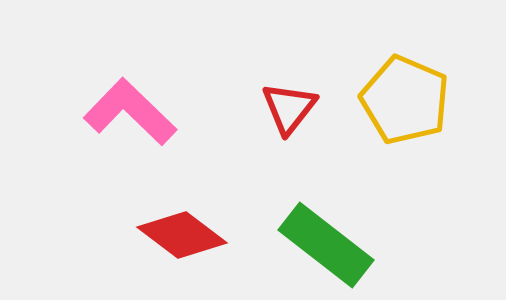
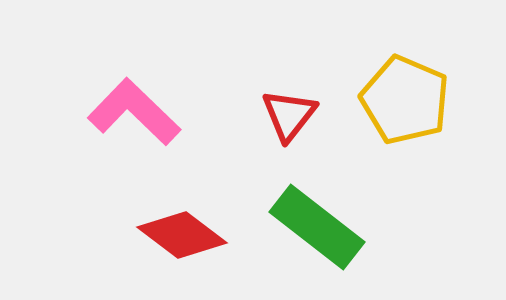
red triangle: moved 7 px down
pink L-shape: moved 4 px right
green rectangle: moved 9 px left, 18 px up
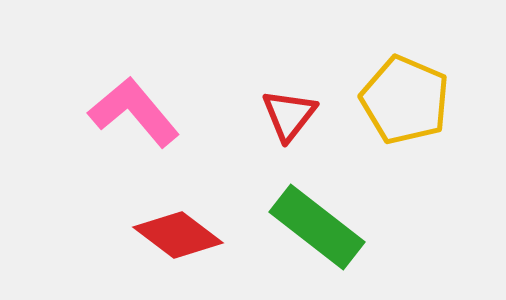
pink L-shape: rotated 6 degrees clockwise
red diamond: moved 4 px left
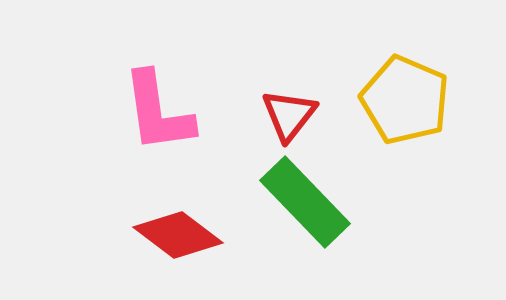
pink L-shape: moved 24 px right; rotated 148 degrees counterclockwise
green rectangle: moved 12 px left, 25 px up; rotated 8 degrees clockwise
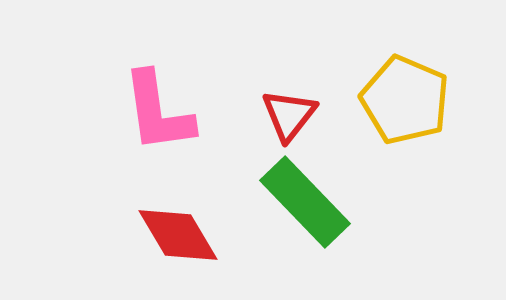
red diamond: rotated 22 degrees clockwise
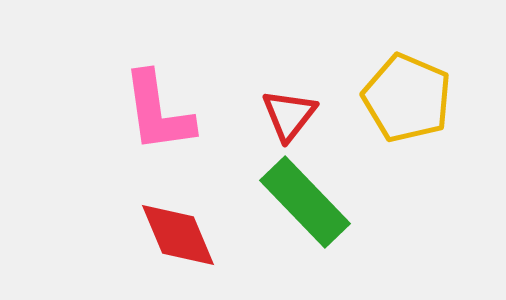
yellow pentagon: moved 2 px right, 2 px up
red diamond: rotated 8 degrees clockwise
